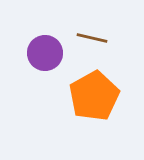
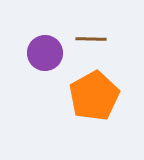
brown line: moved 1 px left, 1 px down; rotated 12 degrees counterclockwise
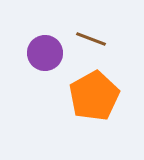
brown line: rotated 20 degrees clockwise
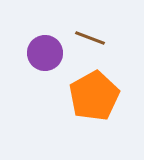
brown line: moved 1 px left, 1 px up
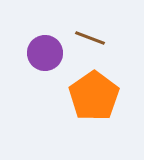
orange pentagon: rotated 6 degrees counterclockwise
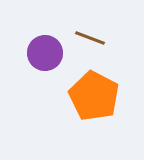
orange pentagon: rotated 9 degrees counterclockwise
